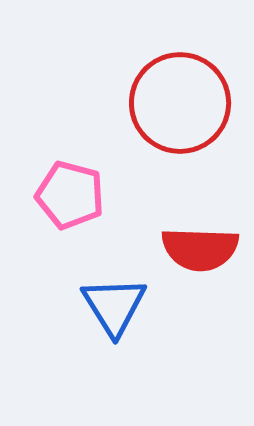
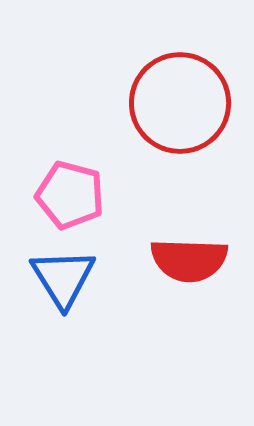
red semicircle: moved 11 px left, 11 px down
blue triangle: moved 51 px left, 28 px up
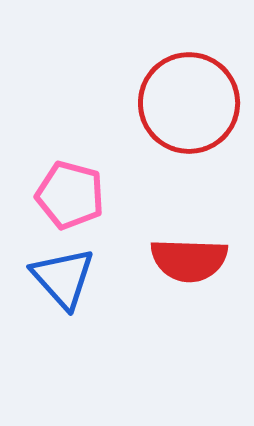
red circle: moved 9 px right
blue triangle: rotated 10 degrees counterclockwise
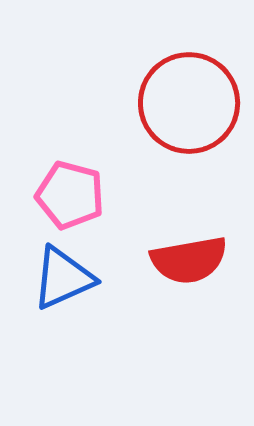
red semicircle: rotated 12 degrees counterclockwise
blue triangle: rotated 48 degrees clockwise
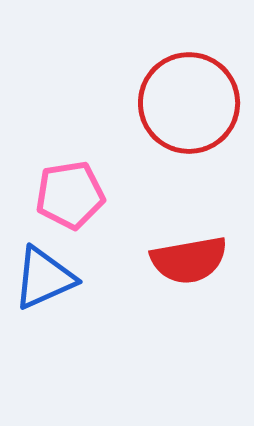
pink pentagon: rotated 24 degrees counterclockwise
blue triangle: moved 19 px left
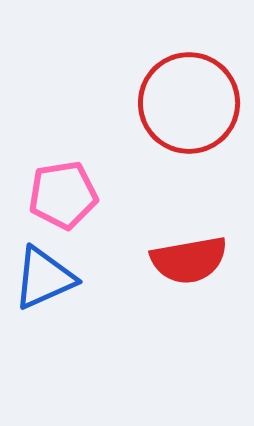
pink pentagon: moved 7 px left
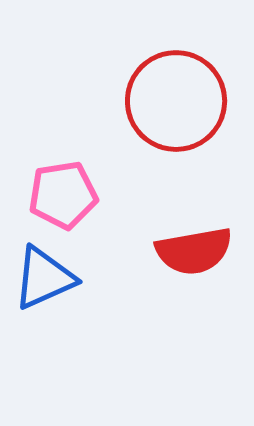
red circle: moved 13 px left, 2 px up
red semicircle: moved 5 px right, 9 px up
